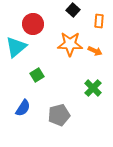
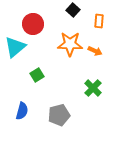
cyan triangle: moved 1 px left
blue semicircle: moved 1 px left, 3 px down; rotated 18 degrees counterclockwise
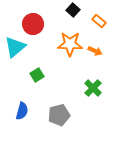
orange rectangle: rotated 56 degrees counterclockwise
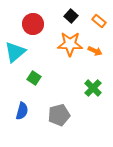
black square: moved 2 px left, 6 px down
cyan triangle: moved 5 px down
green square: moved 3 px left, 3 px down; rotated 24 degrees counterclockwise
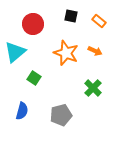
black square: rotated 32 degrees counterclockwise
orange star: moved 4 px left, 9 px down; rotated 20 degrees clockwise
gray pentagon: moved 2 px right
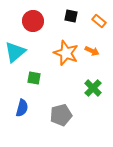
red circle: moved 3 px up
orange arrow: moved 3 px left
green square: rotated 24 degrees counterclockwise
blue semicircle: moved 3 px up
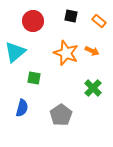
gray pentagon: rotated 20 degrees counterclockwise
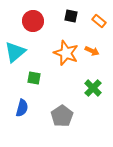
gray pentagon: moved 1 px right, 1 px down
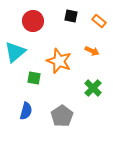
orange star: moved 7 px left, 8 px down
blue semicircle: moved 4 px right, 3 px down
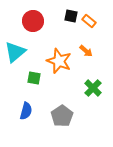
orange rectangle: moved 10 px left
orange arrow: moved 6 px left; rotated 16 degrees clockwise
